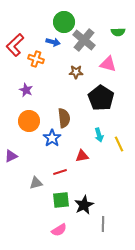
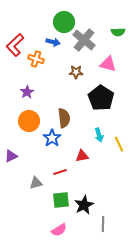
purple star: moved 1 px right, 2 px down; rotated 16 degrees clockwise
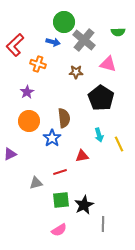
orange cross: moved 2 px right, 5 px down
purple triangle: moved 1 px left, 2 px up
